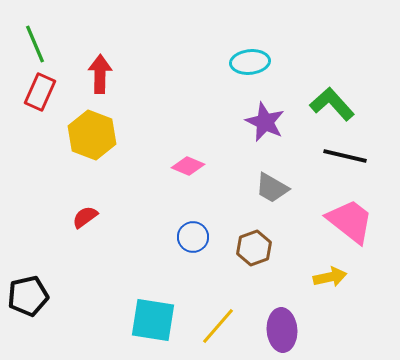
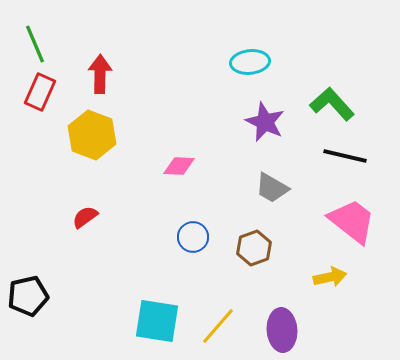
pink diamond: moved 9 px left; rotated 20 degrees counterclockwise
pink trapezoid: moved 2 px right
cyan square: moved 4 px right, 1 px down
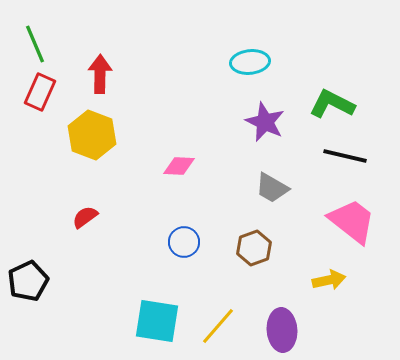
green L-shape: rotated 21 degrees counterclockwise
blue circle: moved 9 px left, 5 px down
yellow arrow: moved 1 px left, 3 px down
black pentagon: moved 15 px up; rotated 12 degrees counterclockwise
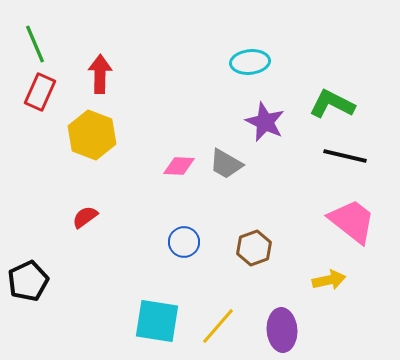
gray trapezoid: moved 46 px left, 24 px up
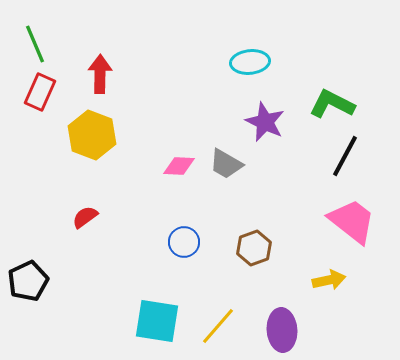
black line: rotated 75 degrees counterclockwise
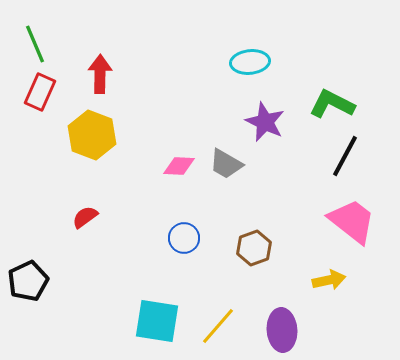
blue circle: moved 4 px up
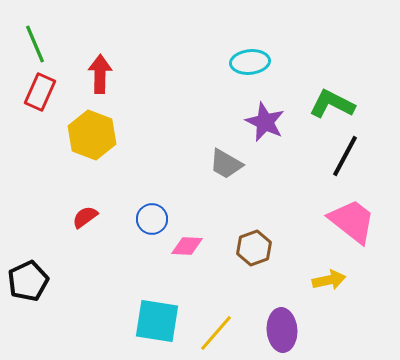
pink diamond: moved 8 px right, 80 px down
blue circle: moved 32 px left, 19 px up
yellow line: moved 2 px left, 7 px down
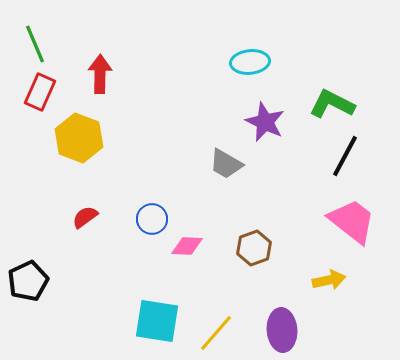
yellow hexagon: moved 13 px left, 3 px down
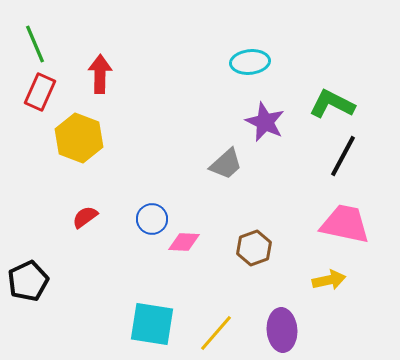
black line: moved 2 px left
gray trapezoid: rotated 72 degrees counterclockwise
pink trapezoid: moved 7 px left, 3 px down; rotated 26 degrees counterclockwise
pink diamond: moved 3 px left, 4 px up
cyan square: moved 5 px left, 3 px down
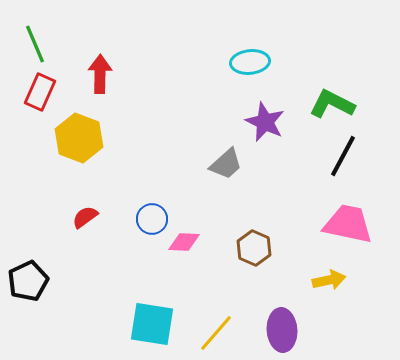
pink trapezoid: moved 3 px right
brown hexagon: rotated 16 degrees counterclockwise
